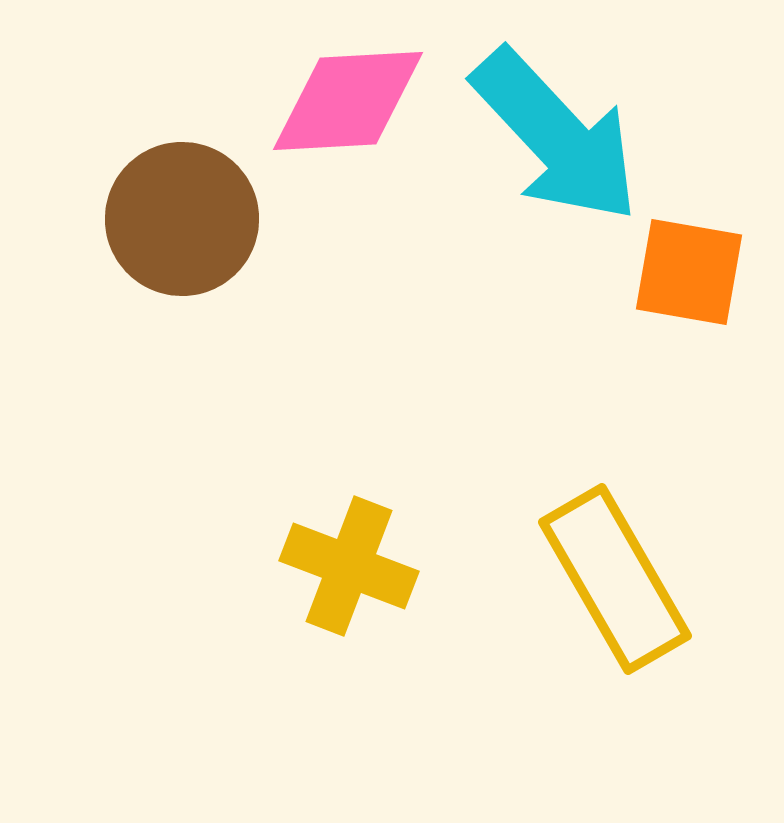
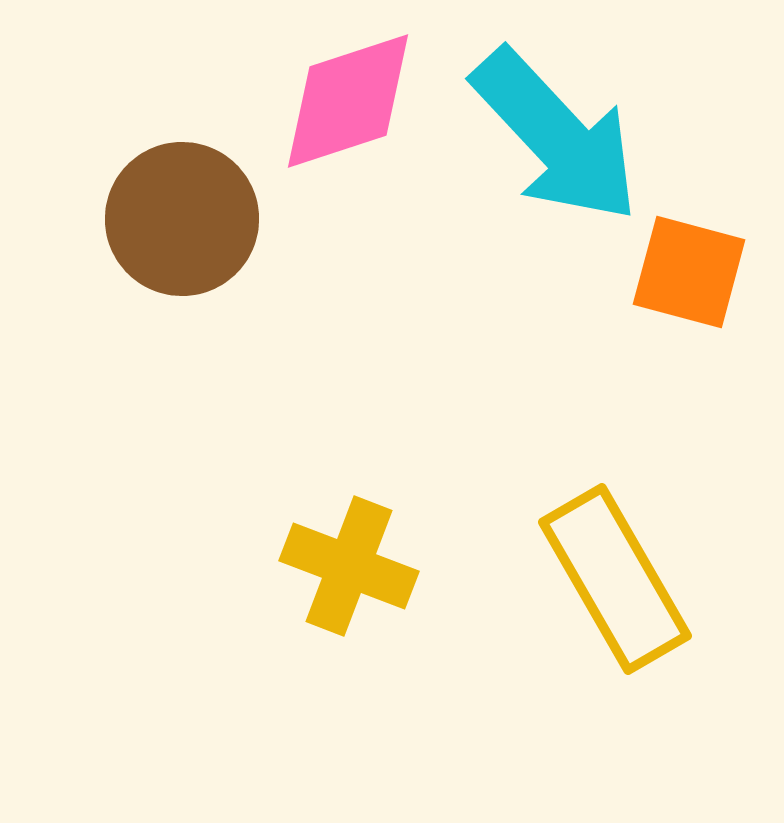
pink diamond: rotated 15 degrees counterclockwise
orange square: rotated 5 degrees clockwise
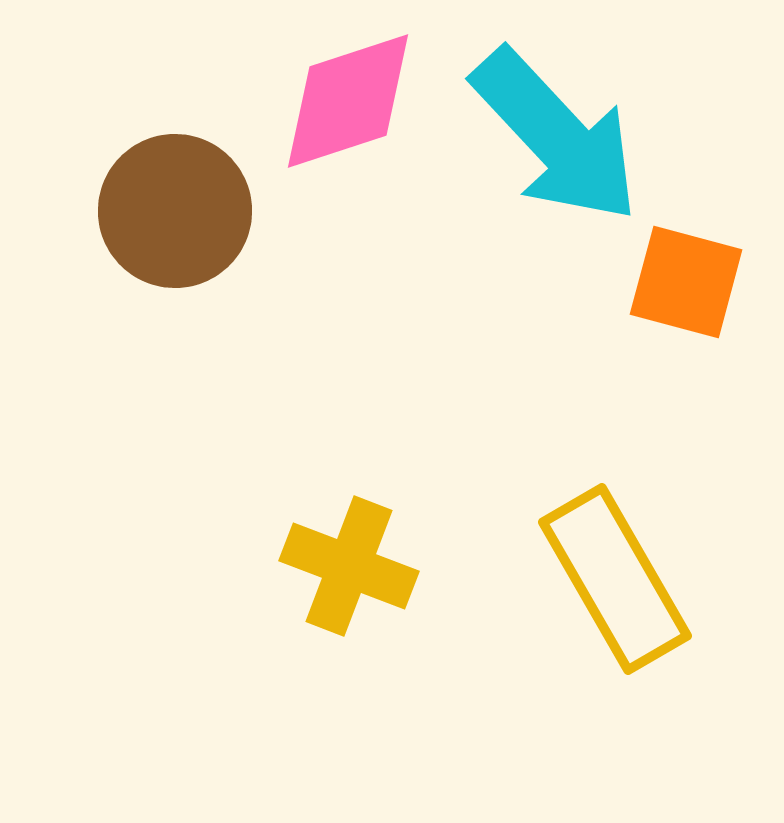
brown circle: moved 7 px left, 8 px up
orange square: moved 3 px left, 10 px down
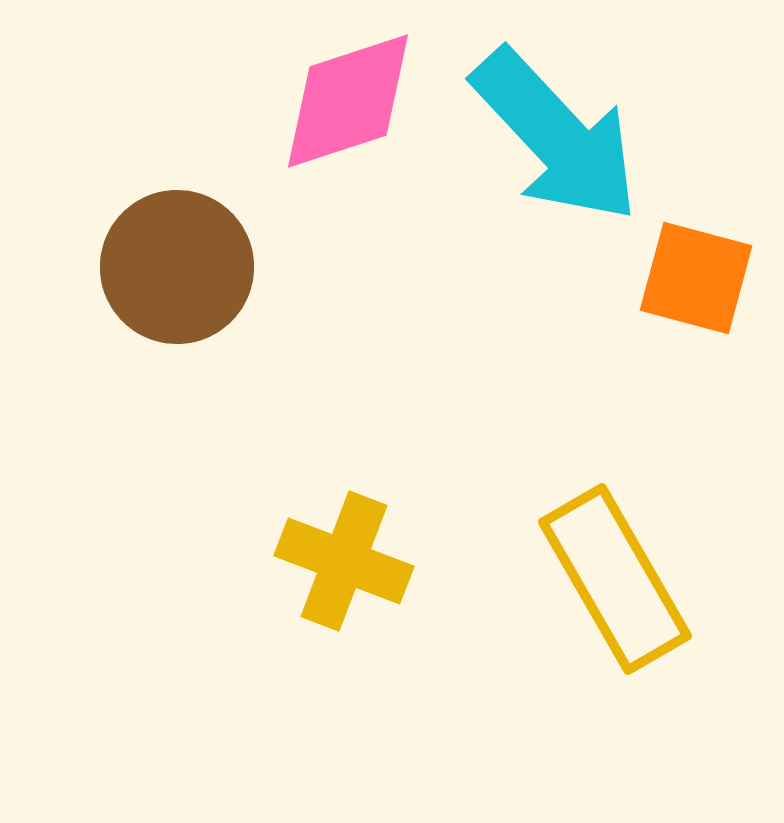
brown circle: moved 2 px right, 56 px down
orange square: moved 10 px right, 4 px up
yellow cross: moved 5 px left, 5 px up
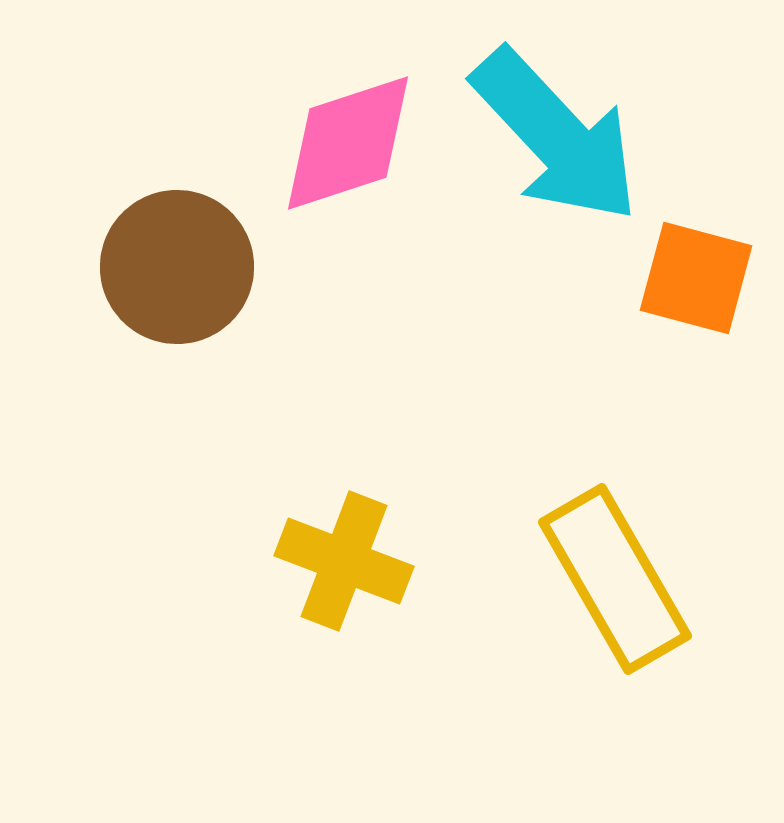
pink diamond: moved 42 px down
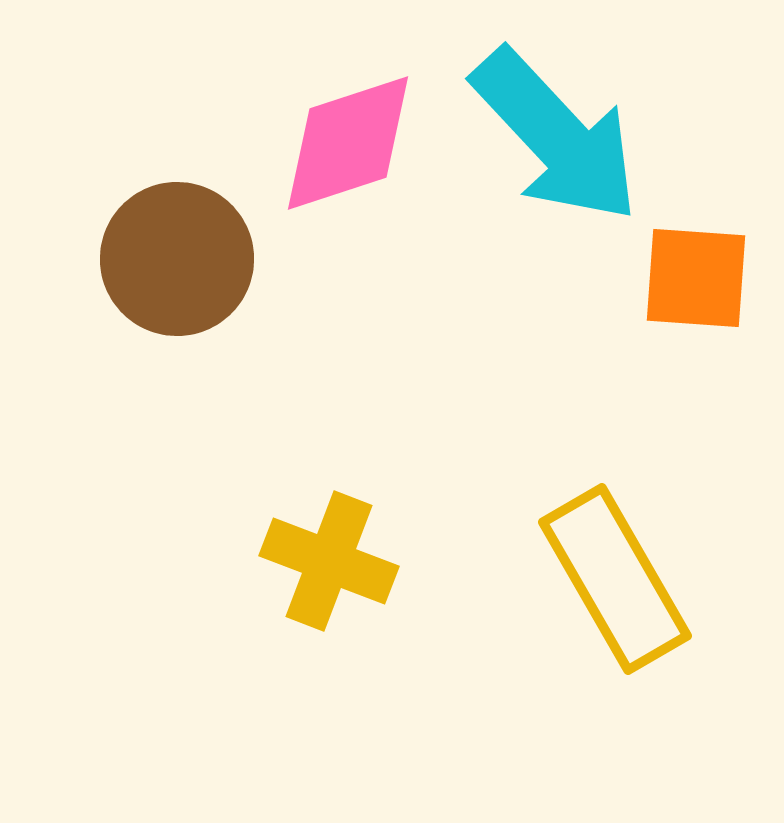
brown circle: moved 8 px up
orange square: rotated 11 degrees counterclockwise
yellow cross: moved 15 px left
